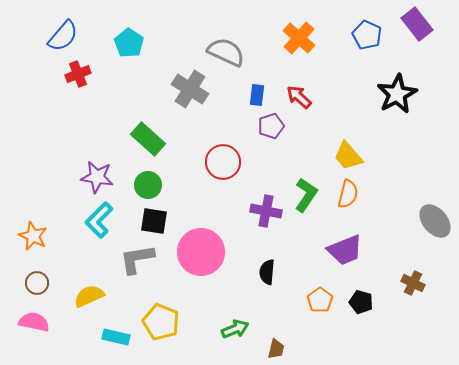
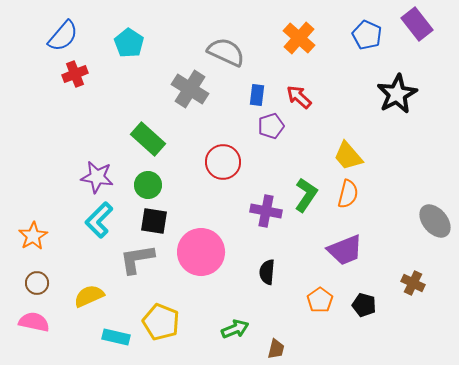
red cross: moved 3 px left
orange star: rotated 16 degrees clockwise
black pentagon: moved 3 px right, 3 px down
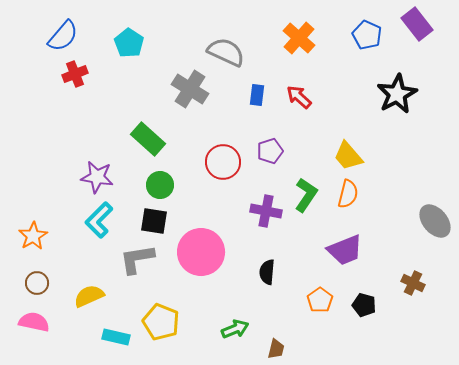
purple pentagon: moved 1 px left, 25 px down
green circle: moved 12 px right
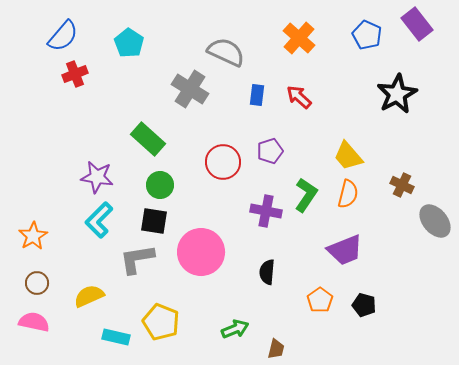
brown cross: moved 11 px left, 98 px up
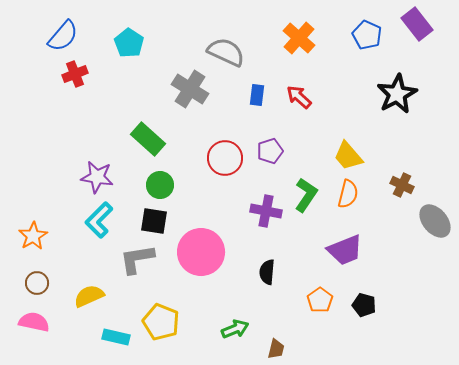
red circle: moved 2 px right, 4 px up
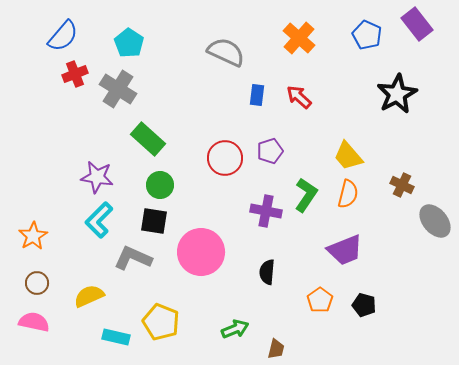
gray cross: moved 72 px left
gray L-shape: moved 4 px left, 1 px up; rotated 33 degrees clockwise
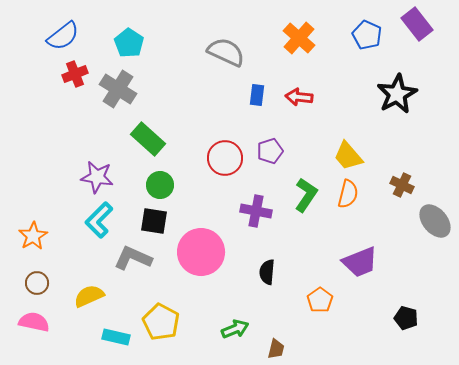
blue semicircle: rotated 12 degrees clockwise
red arrow: rotated 36 degrees counterclockwise
purple cross: moved 10 px left
purple trapezoid: moved 15 px right, 12 px down
black pentagon: moved 42 px right, 13 px down
yellow pentagon: rotated 6 degrees clockwise
